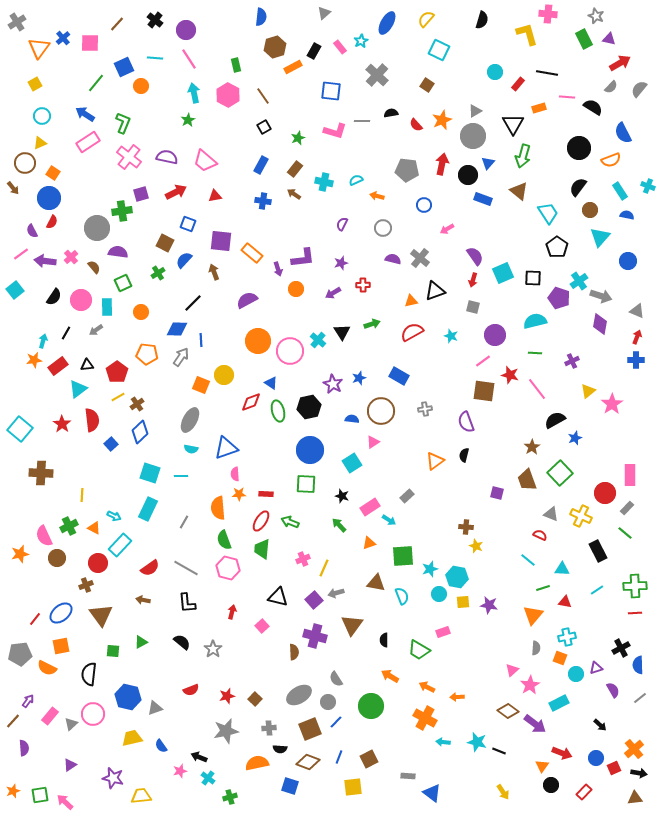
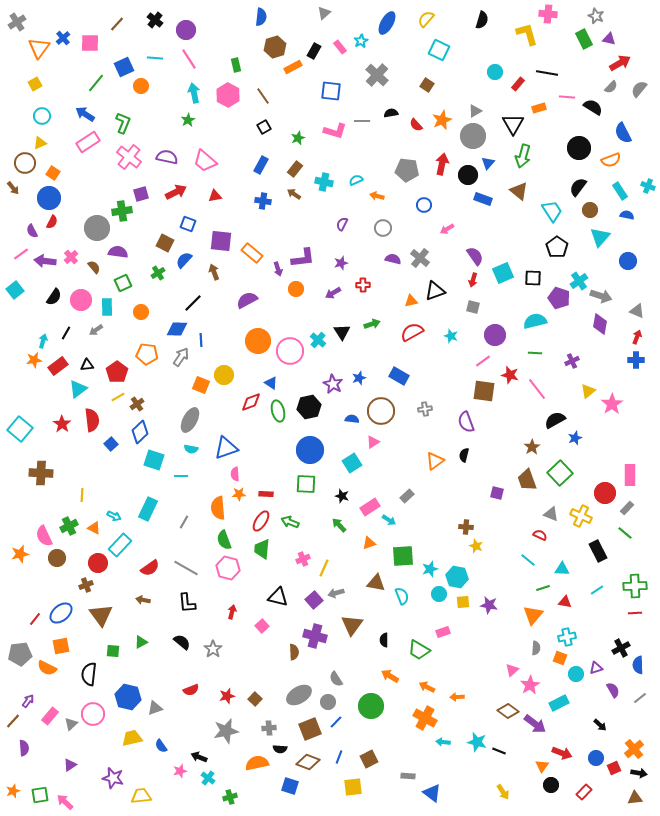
cyan trapezoid at (548, 213): moved 4 px right, 2 px up
cyan square at (150, 473): moved 4 px right, 13 px up
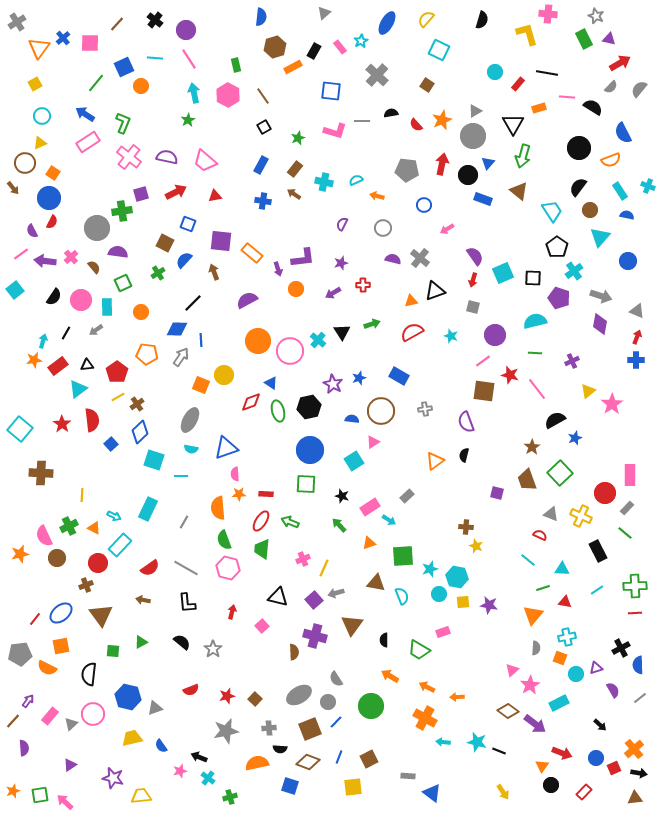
cyan cross at (579, 281): moved 5 px left, 10 px up
cyan square at (352, 463): moved 2 px right, 2 px up
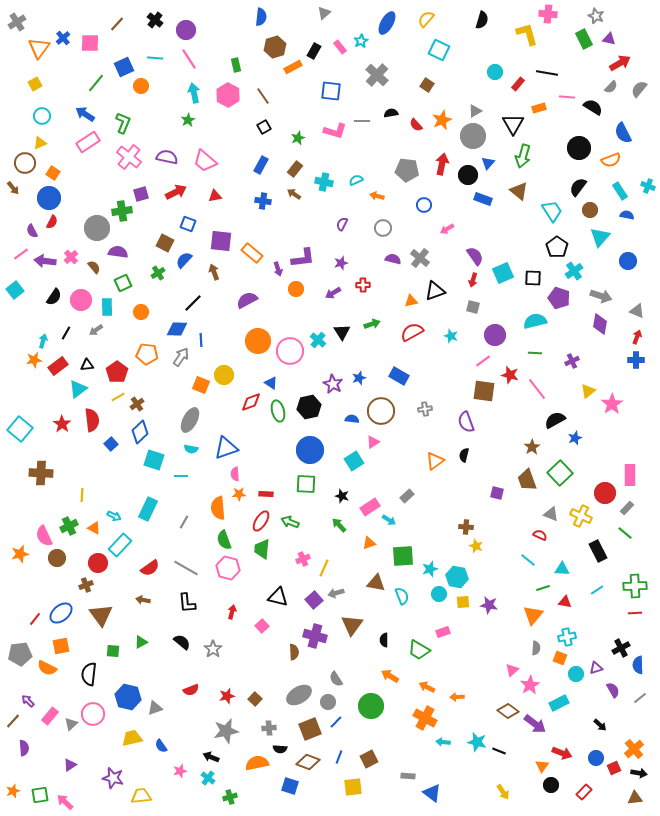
purple arrow at (28, 701): rotated 80 degrees counterclockwise
black arrow at (199, 757): moved 12 px right
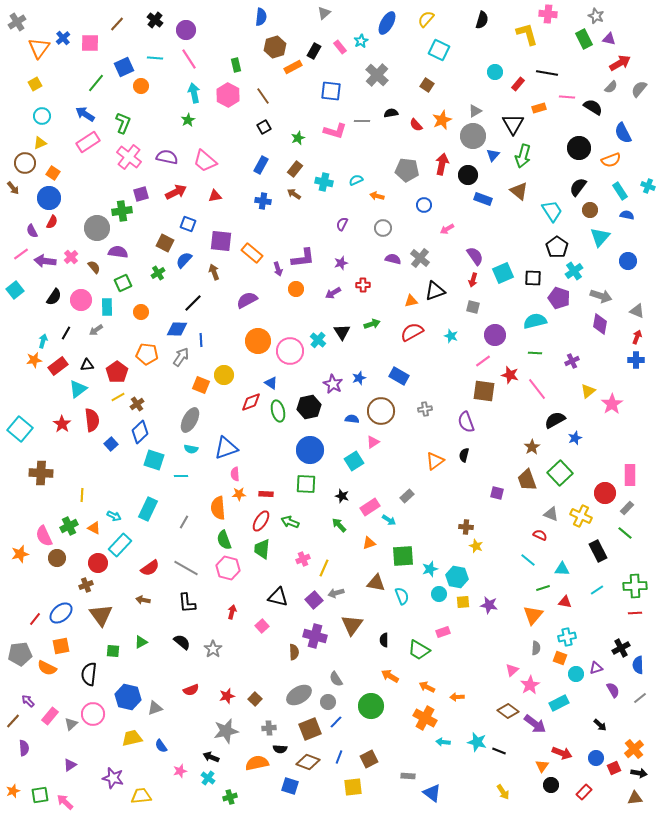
blue triangle at (488, 163): moved 5 px right, 8 px up
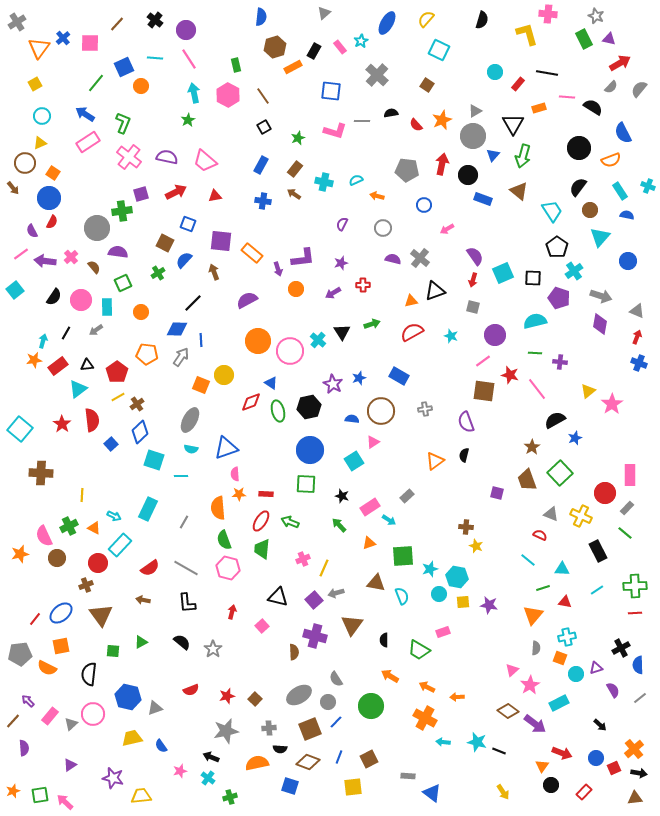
blue cross at (636, 360): moved 3 px right, 3 px down; rotated 21 degrees clockwise
purple cross at (572, 361): moved 12 px left, 1 px down; rotated 32 degrees clockwise
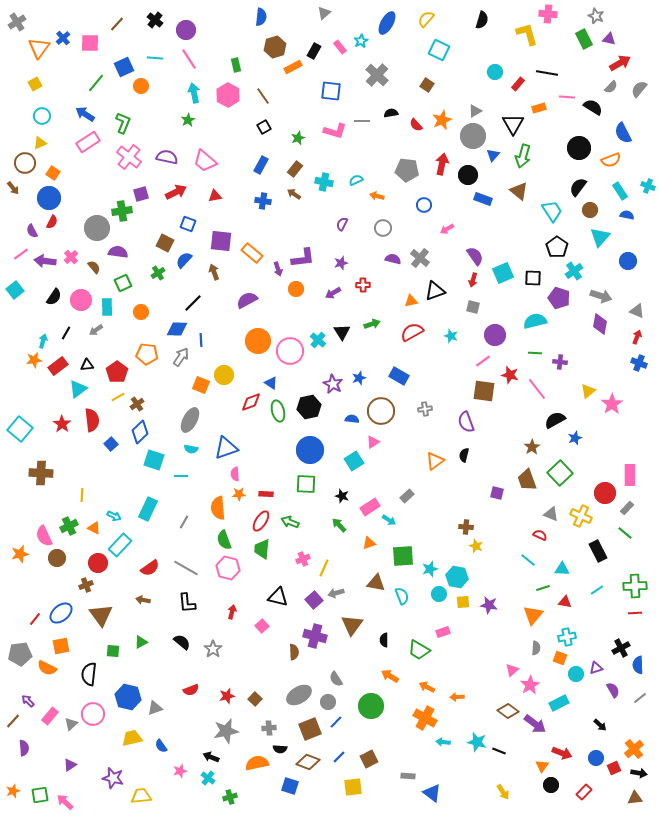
blue line at (339, 757): rotated 24 degrees clockwise
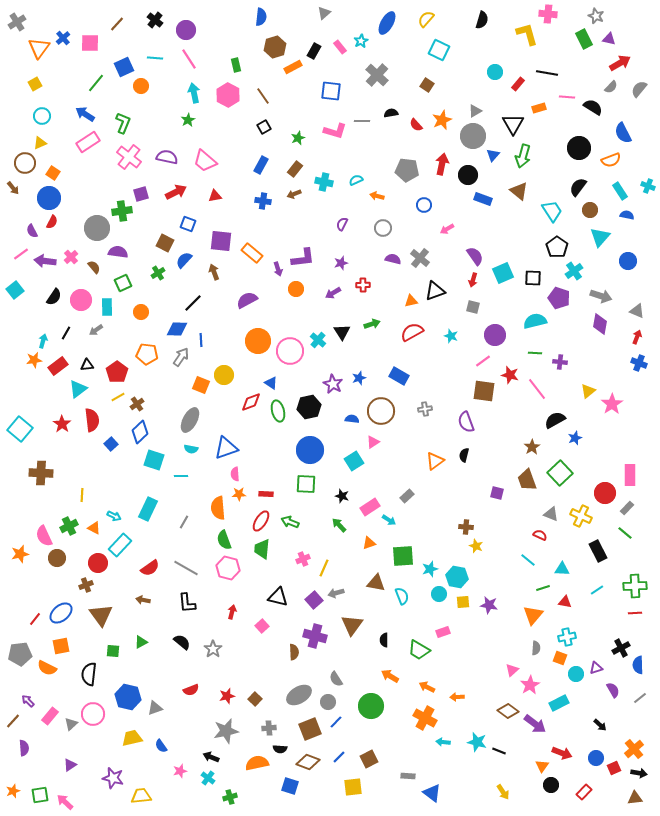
brown arrow at (294, 194): rotated 56 degrees counterclockwise
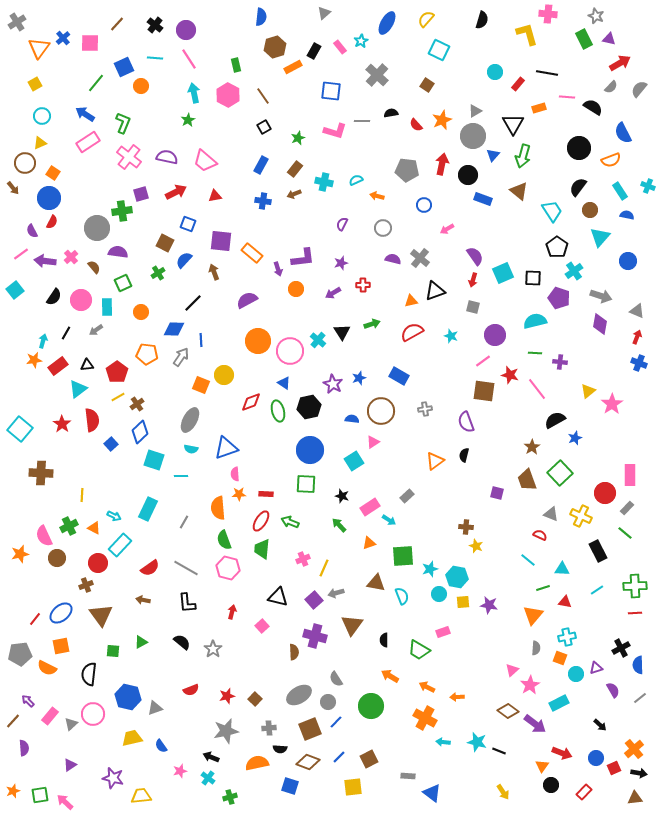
black cross at (155, 20): moved 5 px down
blue diamond at (177, 329): moved 3 px left
blue triangle at (271, 383): moved 13 px right
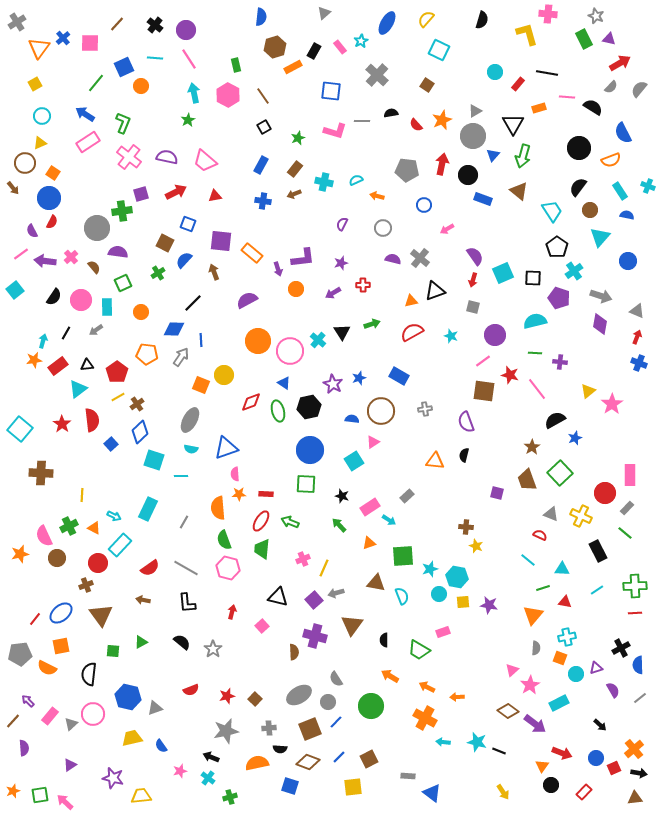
orange triangle at (435, 461): rotated 42 degrees clockwise
